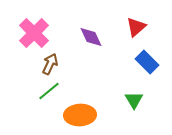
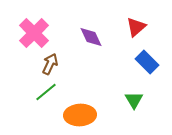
green line: moved 3 px left, 1 px down
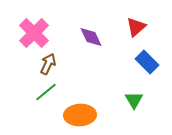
brown arrow: moved 2 px left
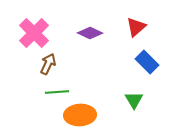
purple diamond: moved 1 px left, 4 px up; rotated 40 degrees counterclockwise
green line: moved 11 px right; rotated 35 degrees clockwise
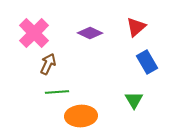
blue rectangle: rotated 15 degrees clockwise
orange ellipse: moved 1 px right, 1 px down
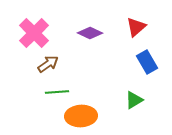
brown arrow: rotated 30 degrees clockwise
green triangle: rotated 30 degrees clockwise
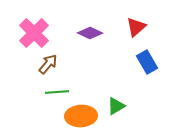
brown arrow: rotated 15 degrees counterclockwise
green triangle: moved 18 px left, 6 px down
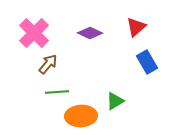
green triangle: moved 1 px left, 5 px up
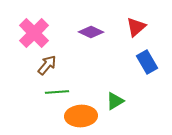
purple diamond: moved 1 px right, 1 px up
brown arrow: moved 1 px left, 1 px down
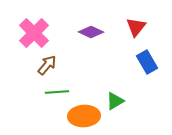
red triangle: rotated 10 degrees counterclockwise
orange ellipse: moved 3 px right
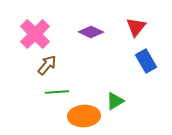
pink cross: moved 1 px right, 1 px down
blue rectangle: moved 1 px left, 1 px up
